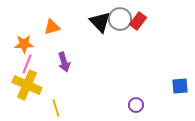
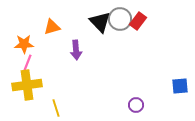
purple arrow: moved 12 px right, 12 px up; rotated 12 degrees clockwise
yellow cross: rotated 32 degrees counterclockwise
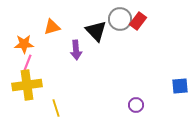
black triangle: moved 4 px left, 9 px down
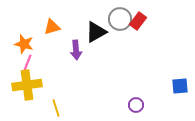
black triangle: moved 1 px down; rotated 45 degrees clockwise
orange star: rotated 18 degrees clockwise
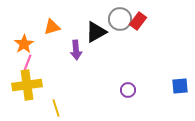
orange star: rotated 24 degrees clockwise
purple circle: moved 8 px left, 15 px up
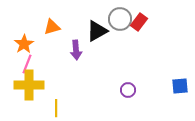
red rectangle: moved 1 px right, 1 px down
black triangle: moved 1 px right, 1 px up
yellow cross: moved 2 px right; rotated 8 degrees clockwise
yellow line: rotated 18 degrees clockwise
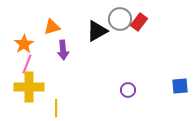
purple arrow: moved 13 px left
yellow cross: moved 2 px down
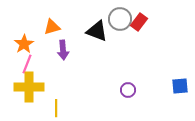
black triangle: rotated 50 degrees clockwise
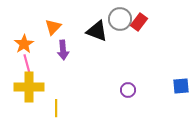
orange triangle: moved 1 px right; rotated 30 degrees counterclockwise
pink line: rotated 36 degrees counterclockwise
blue square: moved 1 px right
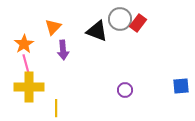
red rectangle: moved 1 px left, 1 px down
pink line: moved 1 px left
purple circle: moved 3 px left
